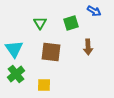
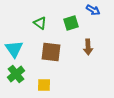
blue arrow: moved 1 px left, 1 px up
green triangle: rotated 24 degrees counterclockwise
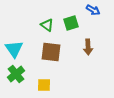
green triangle: moved 7 px right, 2 px down
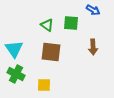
green square: rotated 21 degrees clockwise
brown arrow: moved 5 px right
green cross: rotated 24 degrees counterclockwise
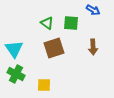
green triangle: moved 2 px up
brown square: moved 3 px right, 4 px up; rotated 25 degrees counterclockwise
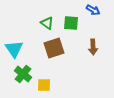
green cross: moved 7 px right; rotated 12 degrees clockwise
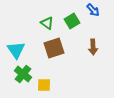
blue arrow: rotated 16 degrees clockwise
green square: moved 1 px right, 2 px up; rotated 35 degrees counterclockwise
cyan triangle: moved 2 px right, 1 px down
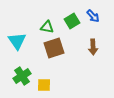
blue arrow: moved 6 px down
green triangle: moved 4 px down; rotated 24 degrees counterclockwise
cyan triangle: moved 1 px right, 9 px up
green cross: moved 1 px left, 2 px down; rotated 18 degrees clockwise
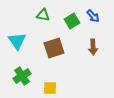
green triangle: moved 4 px left, 12 px up
yellow square: moved 6 px right, 3 px down
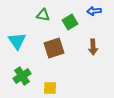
blue arrow: moved 1 px right, 5 px up; rotated 128 degrees clockwise
green square: moved 2 px left, 1 px down
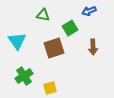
blue arrow: moved 5 px left; rotated 16 degrees counterclockwise
green square: moved 6 px down
green cross: moved 2 px right
yellow square: rotated 16 degrees counterclockwise
